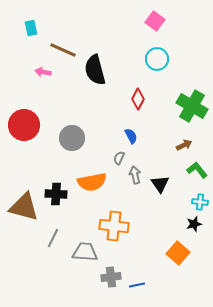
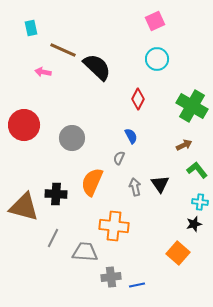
pink square: rotated 30 degrees clockwise
black semicircle: moved 2 px right, 3 px up; rotated 148 degrees clockwise
gray arrow: moved 12 px down
orange semicircle: rotated 124 degrees clockwise
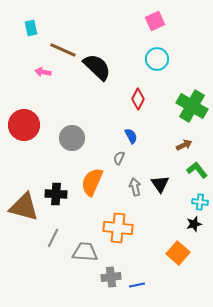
orange cross: moved 4 px right, 2 px down
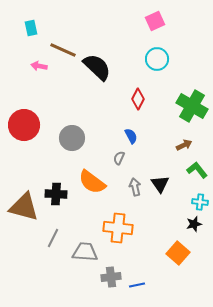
pink arrow: moved 4 px left, 6 px up
orange semicircle: rotated 76 degrees counterclockwise
